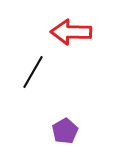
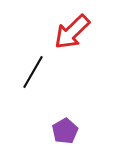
red arrow: moved 1 px right; rotated 45 degrees counterclockwise
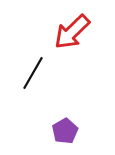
black line: moved 1 px down
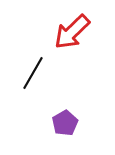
purple pentagon: moved 8 px up
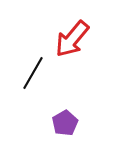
red arrow: moved 7 px down; rotated 6 degrees counterclockwise
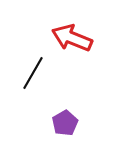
red arrow: moved 1 px up; rotated 72 degrees clockwise
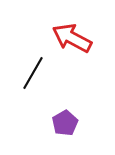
red arrow: rotated 6 degrees clockwise
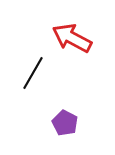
purple pentagon: rotated 15 degrees counterclockwise
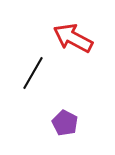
red arrow: moved 1 px right
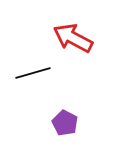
black line: rotated 44 degrees clockwise
